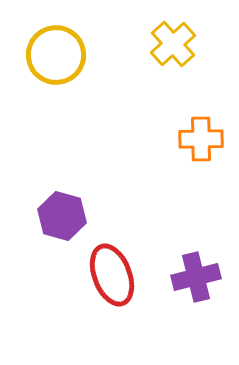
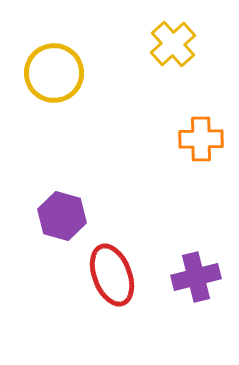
yellow circle: moved 2 px left, 18 px down
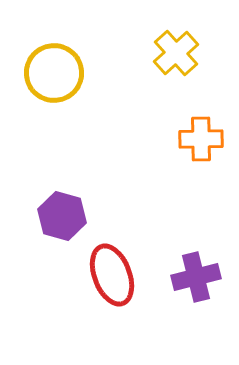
yellow cross: moved 3 px right, 9 px down
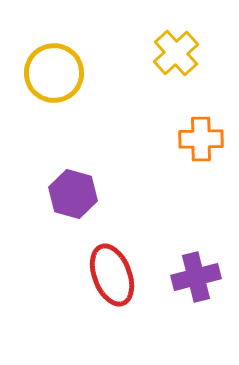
purple hexagon: moved 11 px right, 22 px up
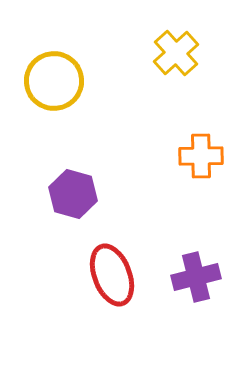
yellow circle: moved 8 px down
orange cross: moved 17 px down
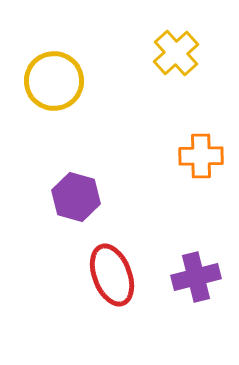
purple hexagon: moved 3 px right, 3 px down
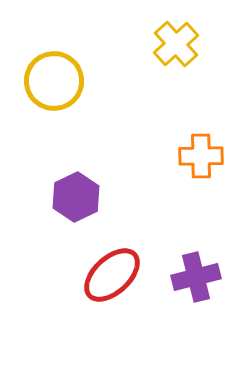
yellow cross: moved 9 px up
purple hexagon: rotated 18 degrees clockwise
red ellipse: rotated 68 degrees clockwise
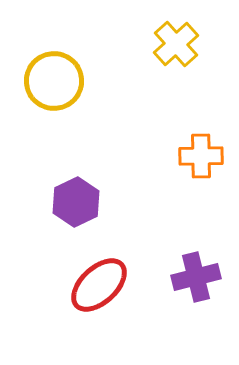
purple hexagon: moved 5 px down
red ellipse: moved 13 px left, 10 px down
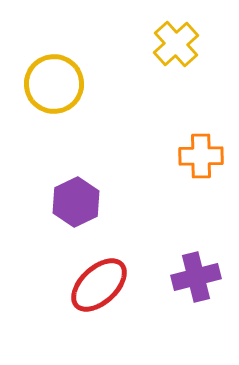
yellow circle: moved 3 px down
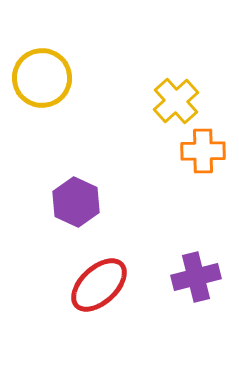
yellow cross: moved 57 px down
yellow circle: moved 12 px left, 6 px up
orange cross: moved 2 px right, 5 px up
purple hexagon: rotated 9 degrees counterclockwise
